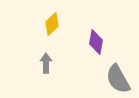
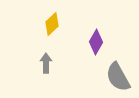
purple diamond: rotated 20 degrees clockwise
gray semicircle: moved 2 px up
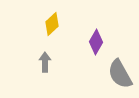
gray arrow: moved 1 px left, 1 px up
gray semicircle: moved 2 px right, 3 px up
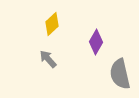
gray arrow: moved 3 px right, 3 px up; rotated 42 degrees counterclockwise
gray semicircle: rotated 16 degrees clockwise
